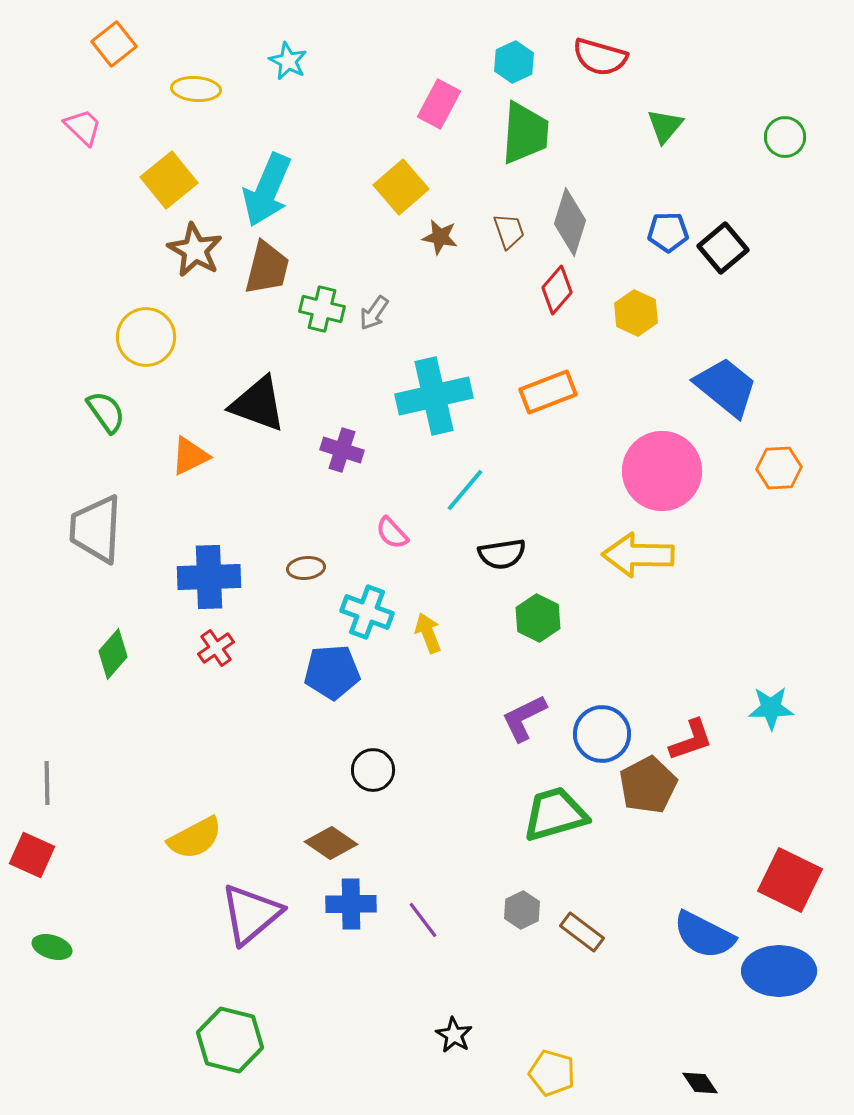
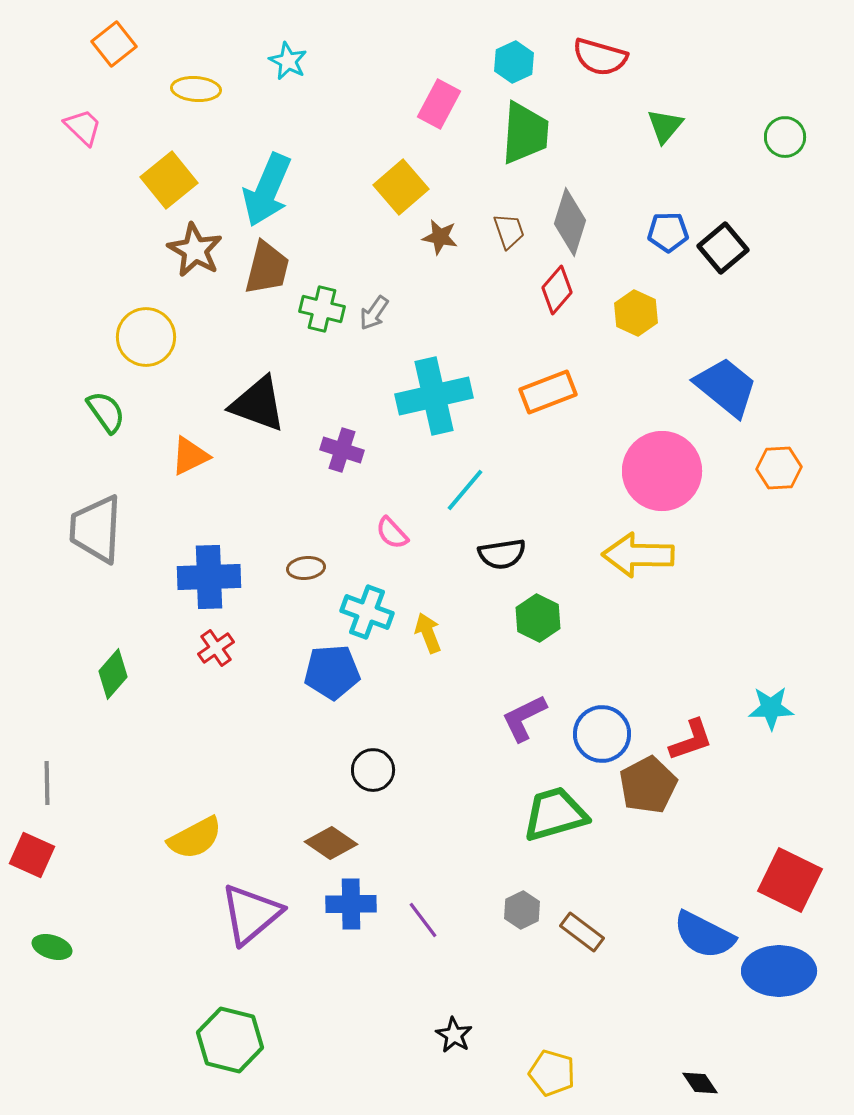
green diamond at (113, 654): moved 20 px down
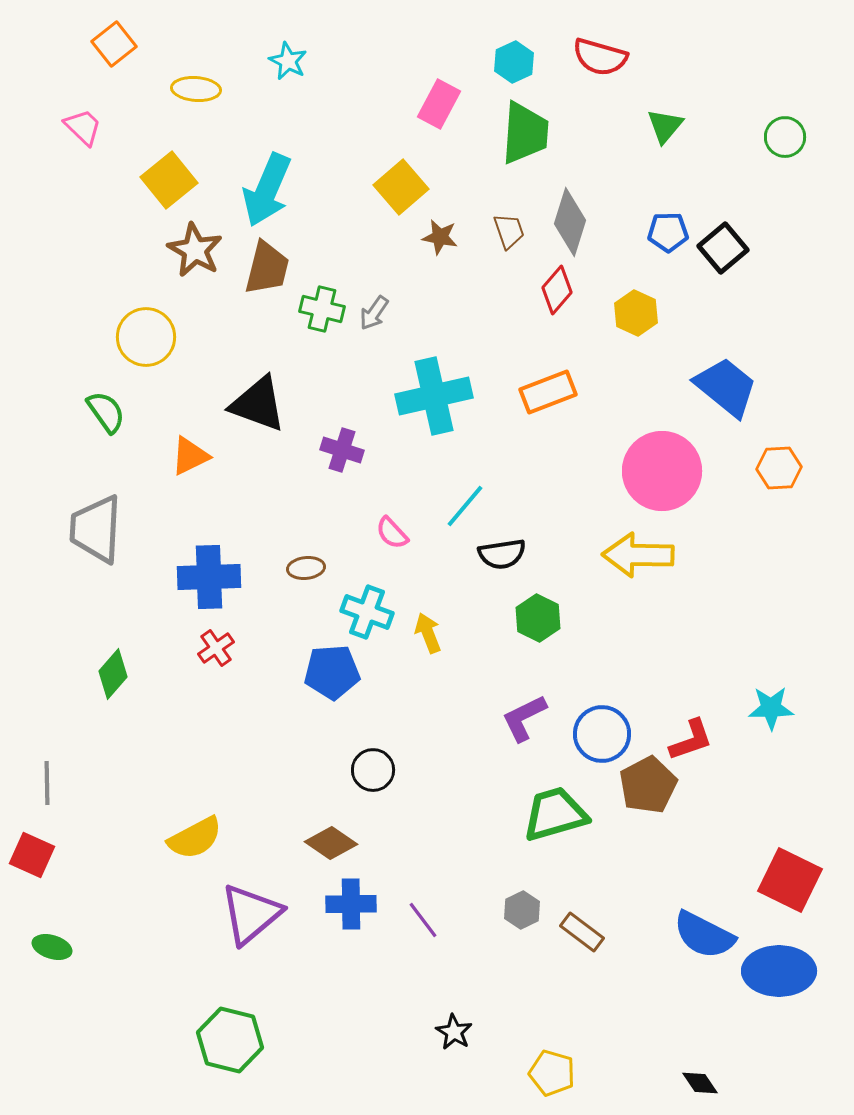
cyan line at (465, 490): moved 16 px down
black star at (454, 1035): moved 3 px up
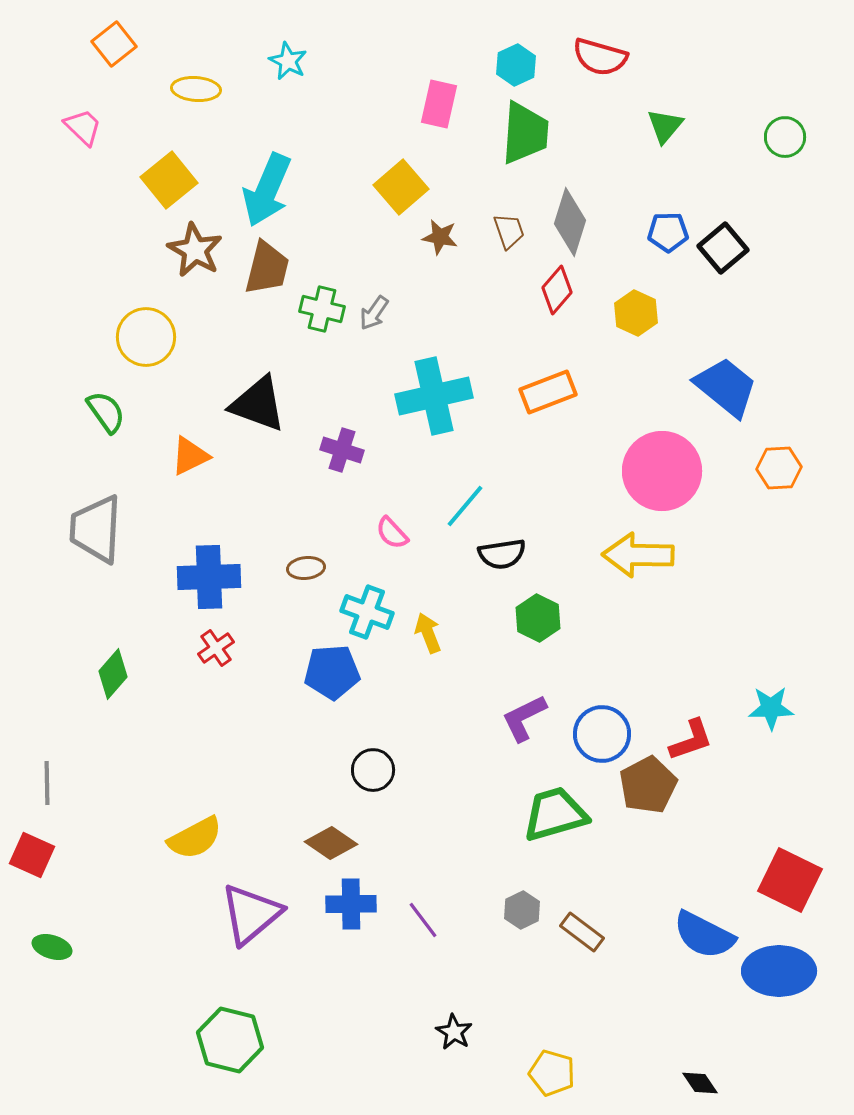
cyan hexagon at (514, 62): moved 2 px right, 3 px down
pink rectangle at (439, 104): rotated 15 degrees counterclockwise
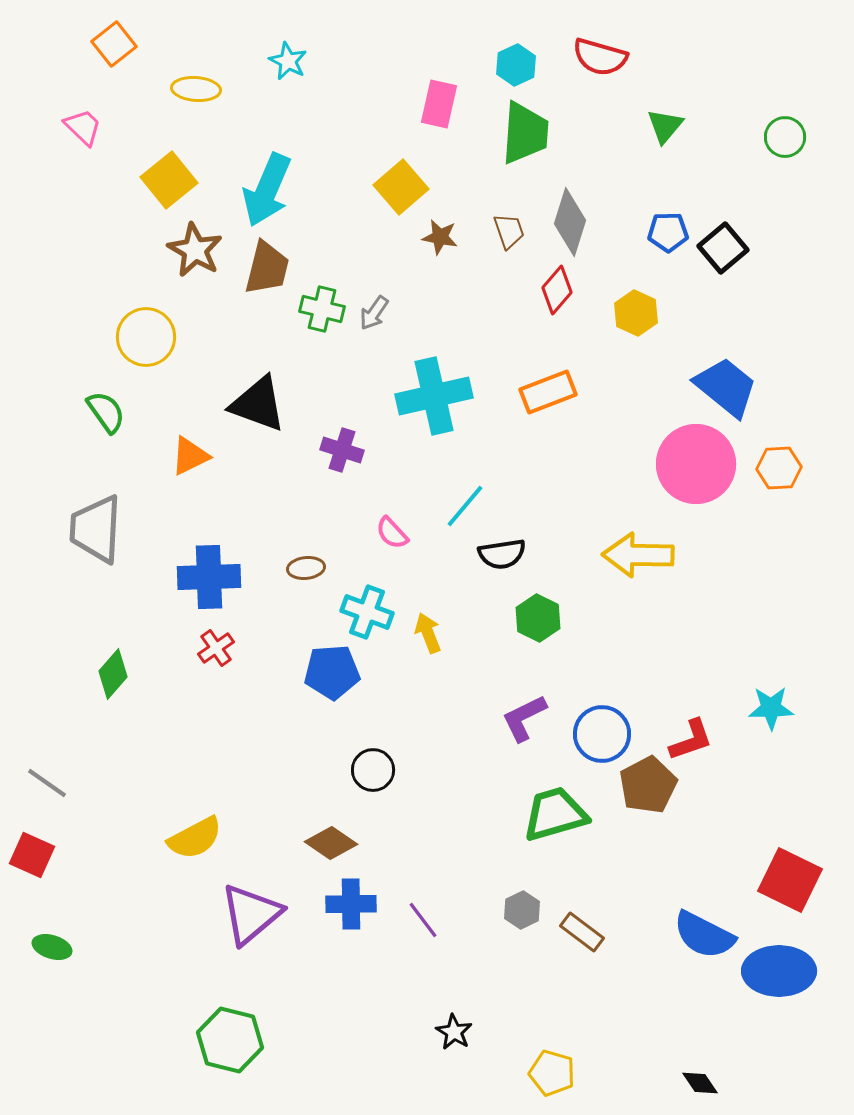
pink circle at (662, 471): moved 34 px right, 7 px up
gray line at (47, 783): rotated 54 degrees counterclockwise
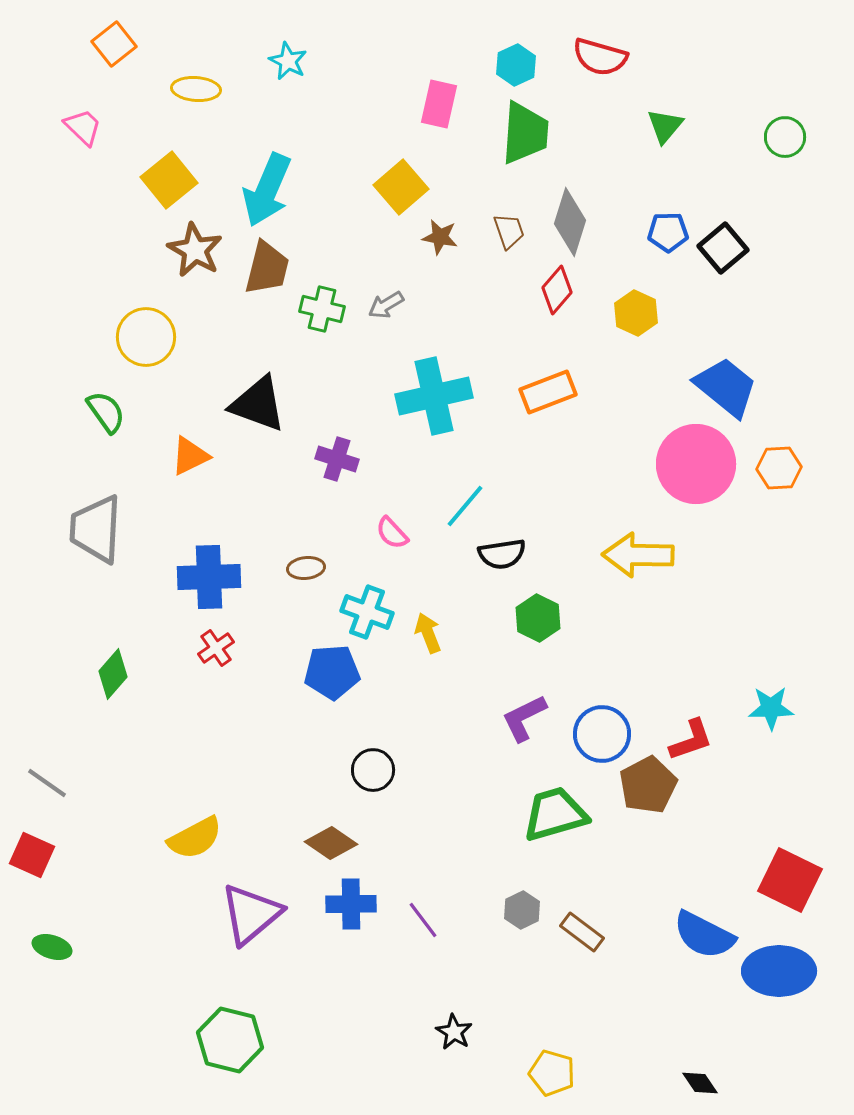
gray arrow at (374, 313): moved 12 px right, 8 px up; rotated 24 degrees clockwise
purple cross at (342, 450): moved 5 px left, 9 px down
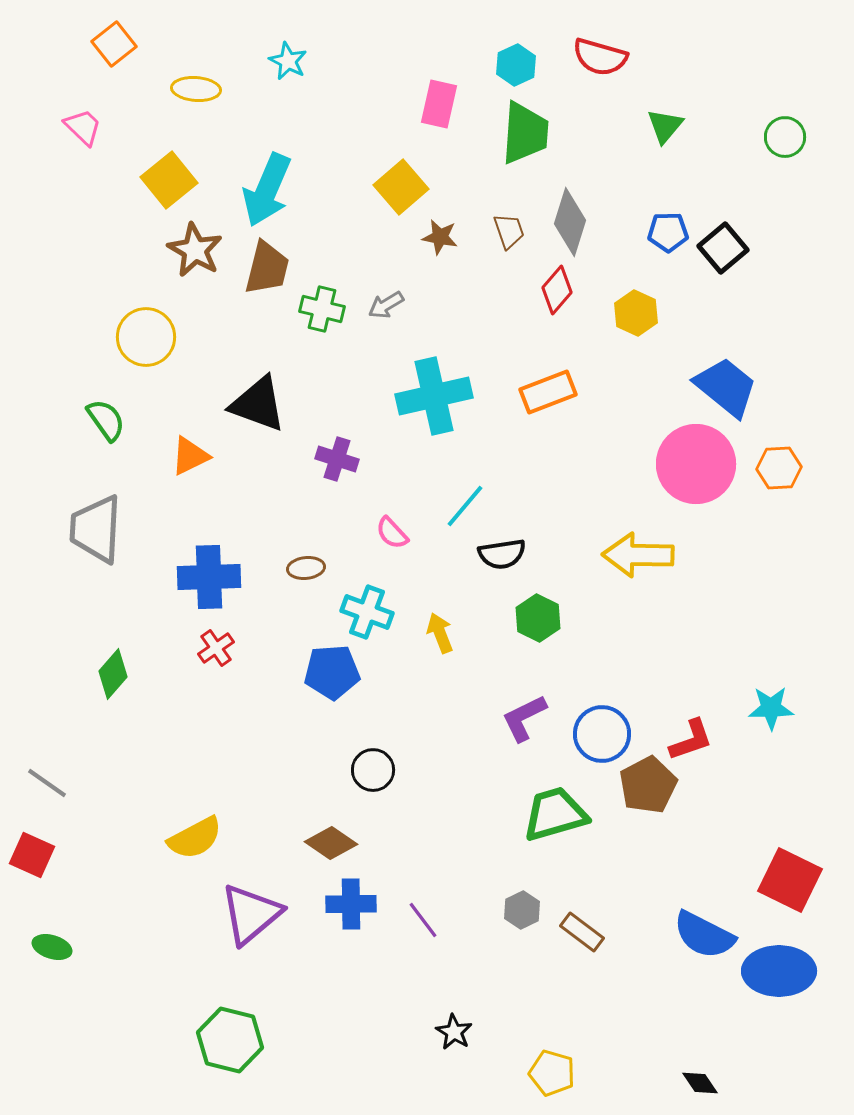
green semicircle at (106, 412): moved 8 px down
yellow arrow at (428, 633): moved 12 px right
